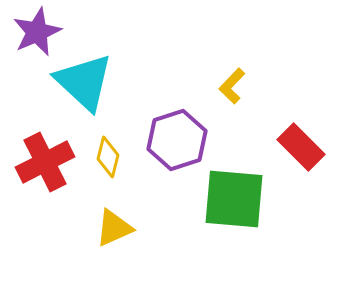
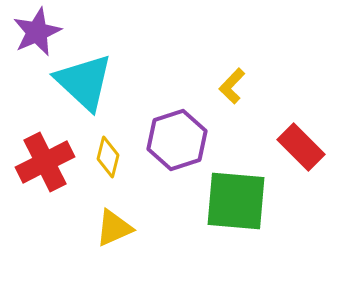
green square: moved 2 px right, 2 px down
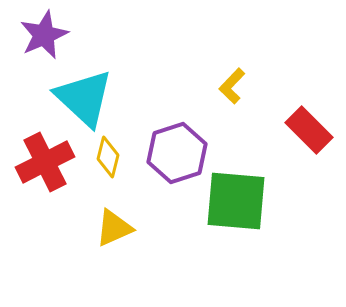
purple star: moved 7 px right, 3 px down
cyan triangle: moved 16 px down
purple hexagon: moved 13 px down
red rectangle: moved 8 px right, 17 px up
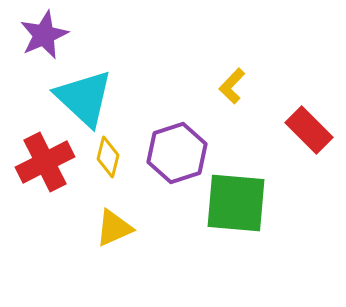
green square: moved 2 px down
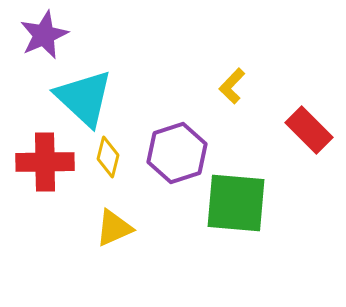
red cross: rotated 26 degrees clockwise
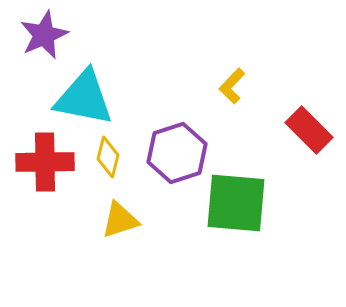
cyan triangle: rotated 32 degrees counterclockwise
yellow triangle: moved 6 px right, 8 px up; rotated 6 degrees clockwise
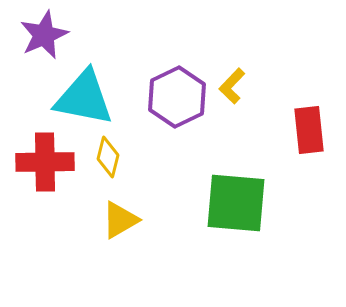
red rectangle: rotated 39 degrees clockwise
purple hexagon: moved 56 px up; rotated 8 degrees counterclockwise
yellow triangle: rotated 12 degrees counterclockwise
